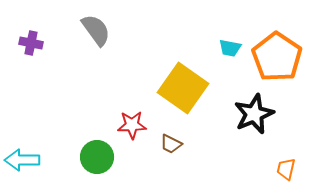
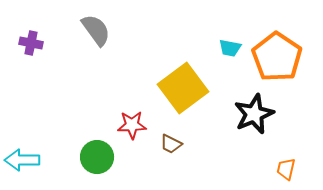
yellow square: rotated 18 degrees clockwise
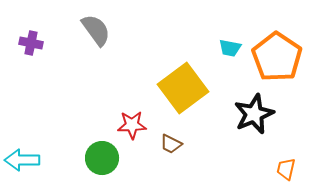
green circle: moved 5 px right, 1 px down
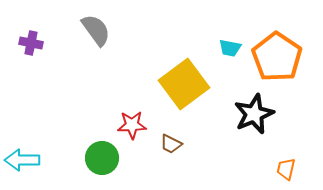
yellow square: moved 1 px right, 4 px up
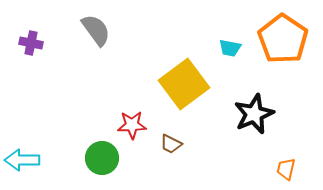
orange pentagon: moved 6 px right, 18 px up
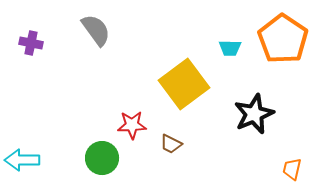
cyan trapezoid: rotated 10 degrees counterclockwise
orange trapezoid: moved 6 px right
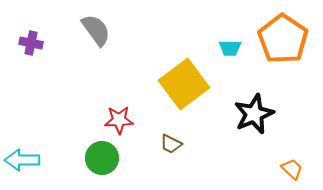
red star: moved 13 px left, 5 px up
orange trapezoid: rotated 120 degrees clockwise
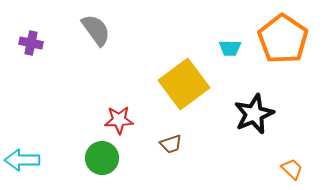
brown trapezoid: rotated 45 degrees counterclockwise
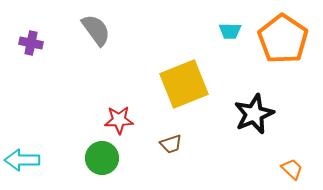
cyan trapezoid: moved 17 px up
yellow square: rotated 15 degrees clockwise
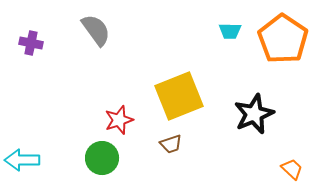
yellow square: moved 5 px left, 12 px down
red star: rotated 16 degrees counterclockwise
